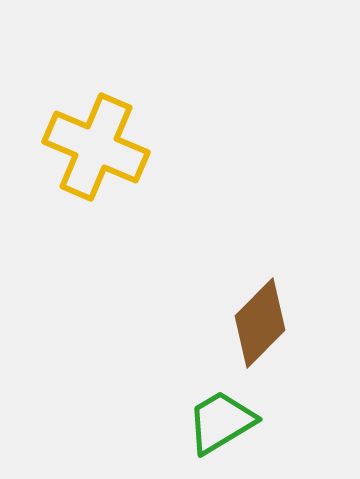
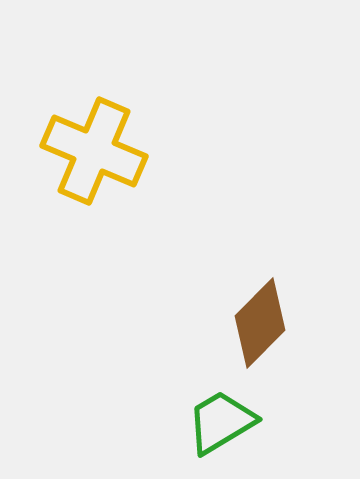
yellow cross: moved 2 px left, 4 px down
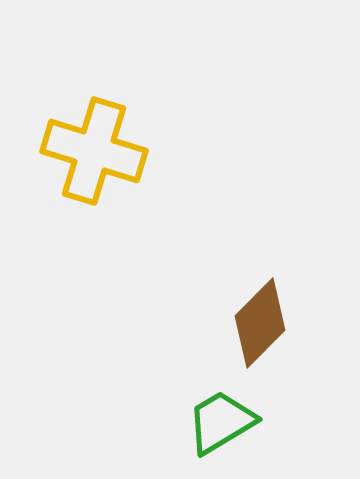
yellow cross: rotated 6 degrees counterclockwise
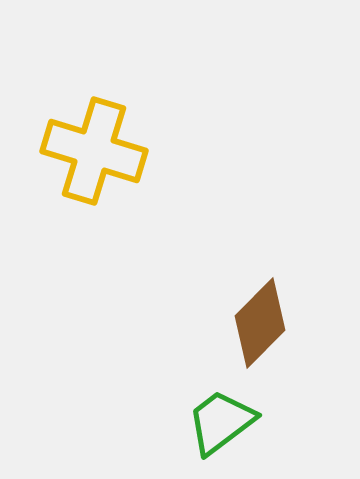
green trapezoid: rotated 6 degrees counterclockwise
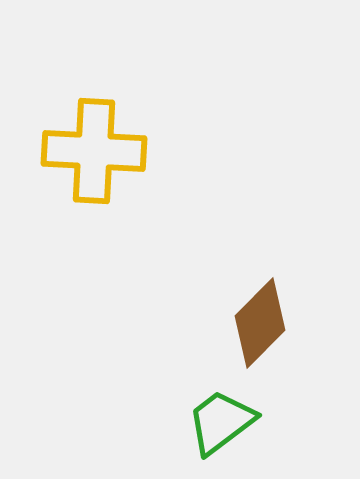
yellow cross: rotated 14 degrees counterclockwise
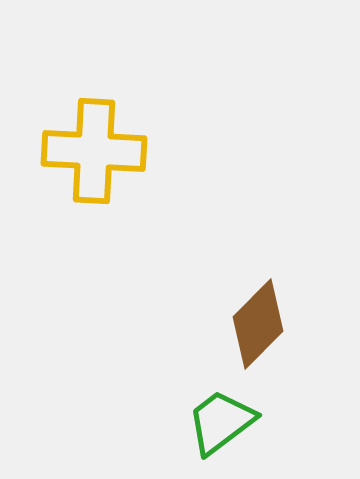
brown diamond: moved 2 px left, 1 px down
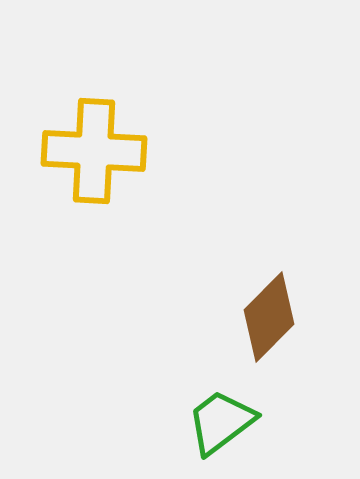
brown diamond: moved 11 px right, 7 px up
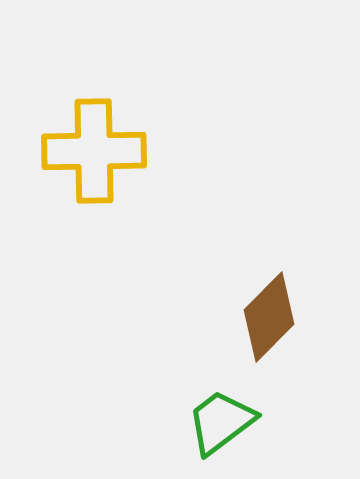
yellow cross: rotated 4 degrees counterclockwise
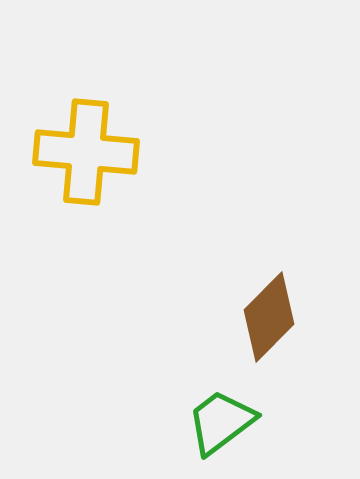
yellow cross: moved 8 px left, 1 px down; rotated 6 degrees clockwise
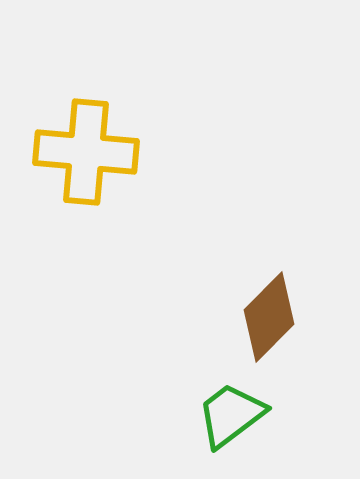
green trapezoid: moved 10 px right, 7 px up
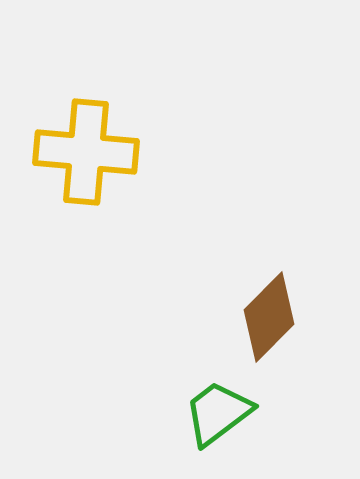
green trapezoid: moved 13 px left, 2 px up
